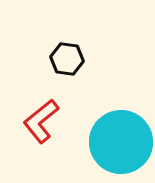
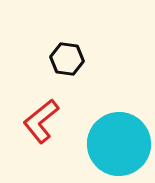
cyan circle: moved 2 px left, 2 px down
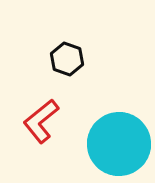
black hexagon: rotated 12 degrees clockwise
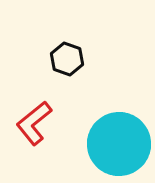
red L-shape: moved 7 px left, 2 px down
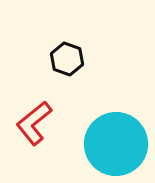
cyan circle: moved 3 px left
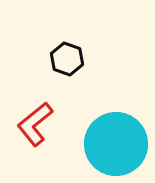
red L-shape: moved 1 px right, 1 px down
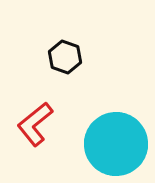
black hexagon: moved 2 px left, 2 px up
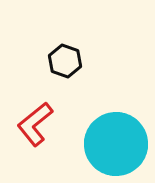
black hexagon: moved 4 px down
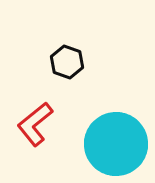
black hexagon: moved 2 px right, 1 px down
